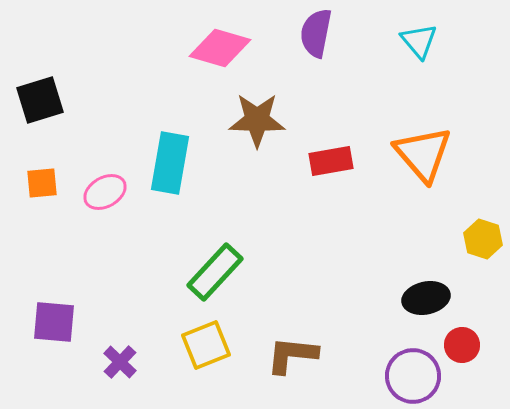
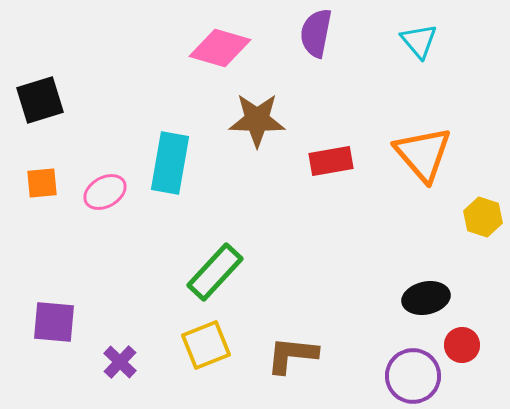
yellow hexagon: moved 22 px up
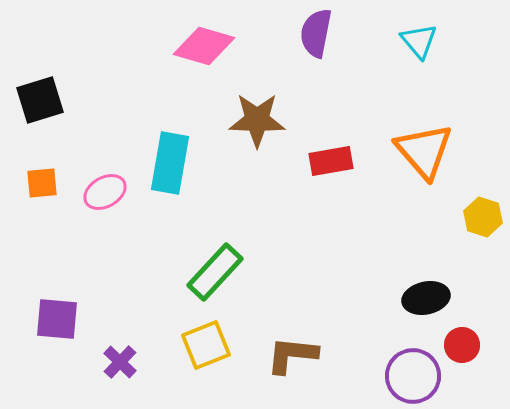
pink diamond: moved 16 px left, 2 px up
orange triangle: moved 1 px right, 3 px up
purple square: moved 3 px right, 3 px up
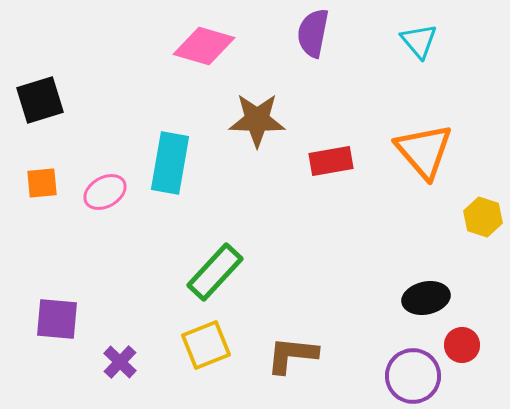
purple semicircle: moved 3 px left
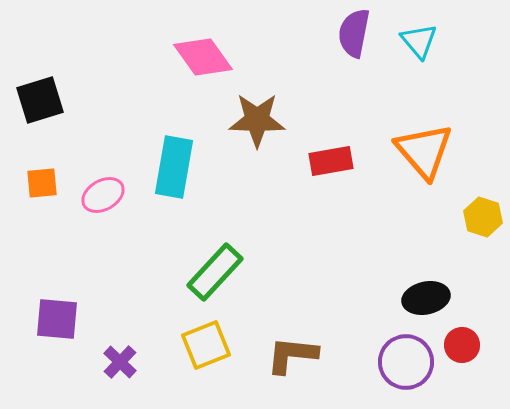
purple semicircle: moved 41 px right
pink diamond: moved 1 px left, 11 px down; rotated 38 degrees clockwise
cyan rectangle: moved 4 px right, 4 px down
pink ellipse: moved 2 px left, 3 px down
purple circle: moved 7 px left, 14 px up
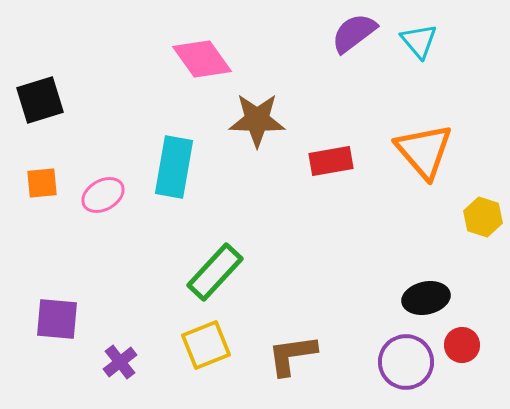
purple semicircle: rotated 42 degrees clockwise
pink diamond: moved 1 px left, 2 px down
brown L-shape: rotated 14 degrees counterclockwise
purple cross: rotated 8 degrees clockwise
